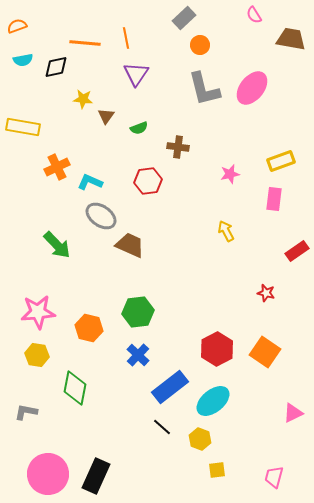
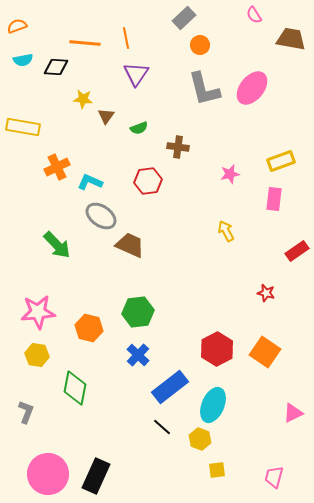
black diamond at (56, 67): rotated 15 degrees clockwise
cyan ellipse at (213, 401): moved 4 px down; rotated 28 degrees counterclockwise
gray L-shape at (26, 412): rotated 100 degrees clockwise
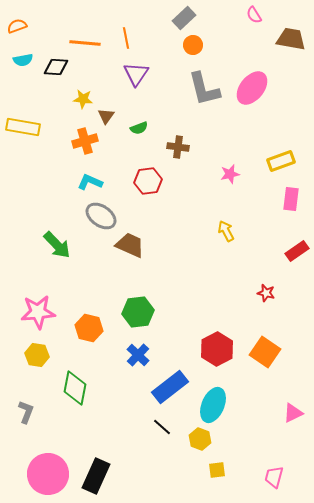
orange circle at (200, 45): moved 7 px left
orange cross at (57, 167): moved 28 px right, 26 px up; rotated 10 degrees clockwise
pink rectangle at (274, 199): moved 17 px right
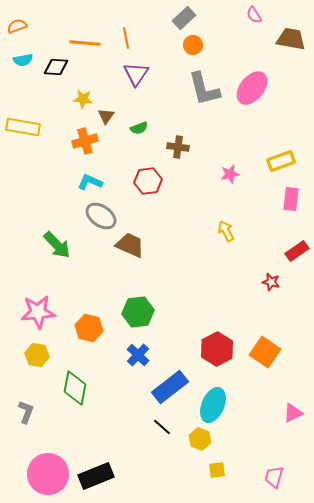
red star at (266, 293): moved 5 px right, 11 px up
black rectangle at (96, 476): rotated 44 degrees clockwise
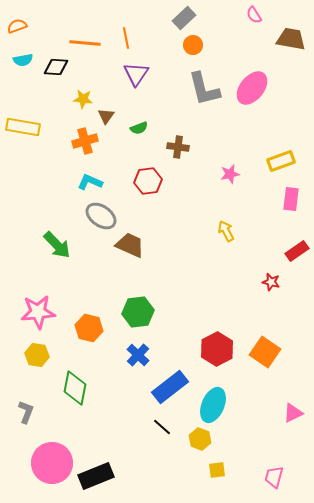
pink circle at (48, 474): moved 4 px right, 11 px up
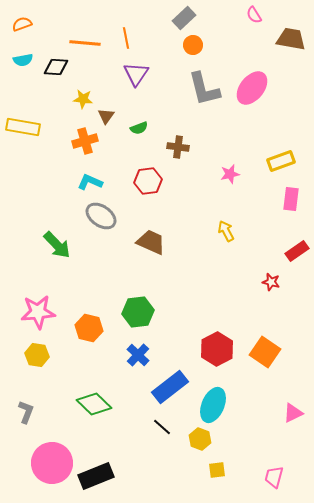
orange semicircle at (17, 26): moved 5 px right, 2 px up
brown trapezoid at (130, 245): moved 21 px right, 3 px up
green diamond at (75, 388): moved 19 px right, 16 px down; rotated 56 degrees counterclockwise
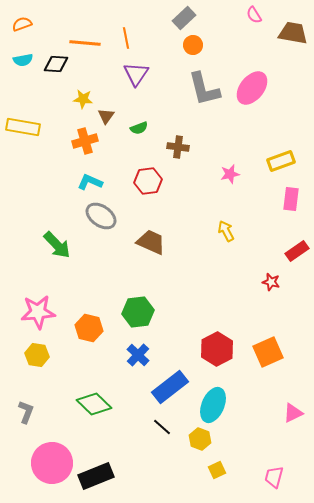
brown trapezoid at (291, 39): moved 2 px right, 6 px up
black diamond at (56, 67): moved 3 px up
orange square at (265, 352): moved 3 px right; rotated 32 degrees clockwise
yellow square at (217, 470): rotated 18 degrees counterclockwise
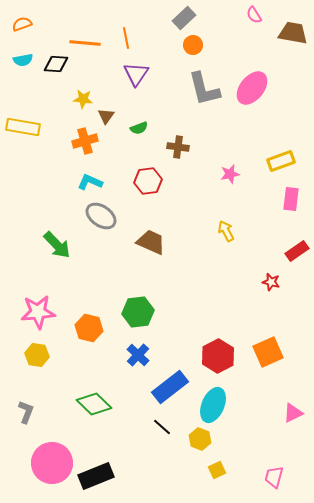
red hexagon at (217, 349): moved 1 px right, 7 px down
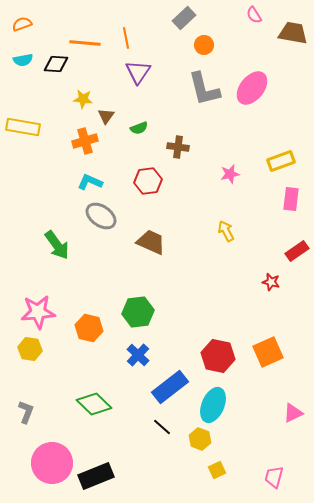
orange circle at (193, 45): moved 11 px right
purple triangle at (136, 74): moved 2 px right, 2 px up
green arrow at (57, 245): rotated 8 degrees clockwise
yellow hexagon at (37, 355): moved 7 px left, 6 px up
red hexagon at (218, 356): rotated 20 degrees counterclockwise
